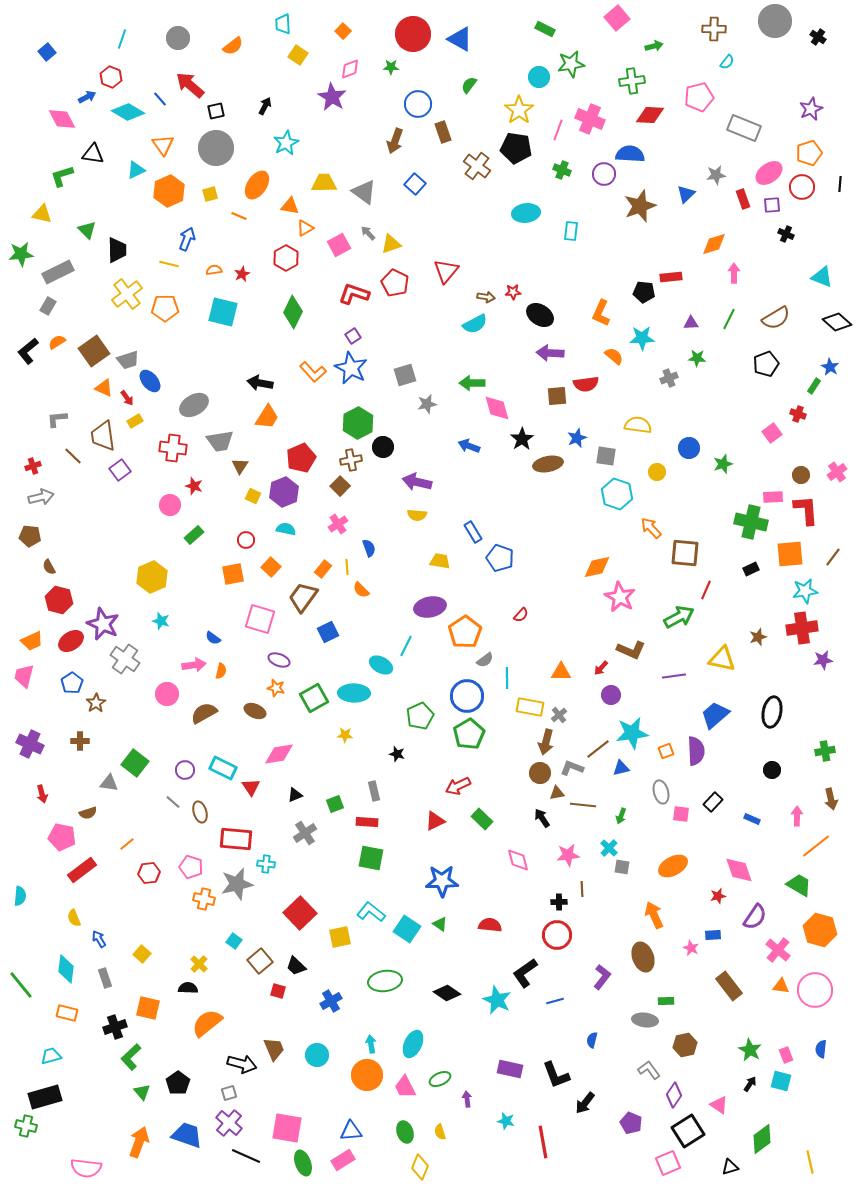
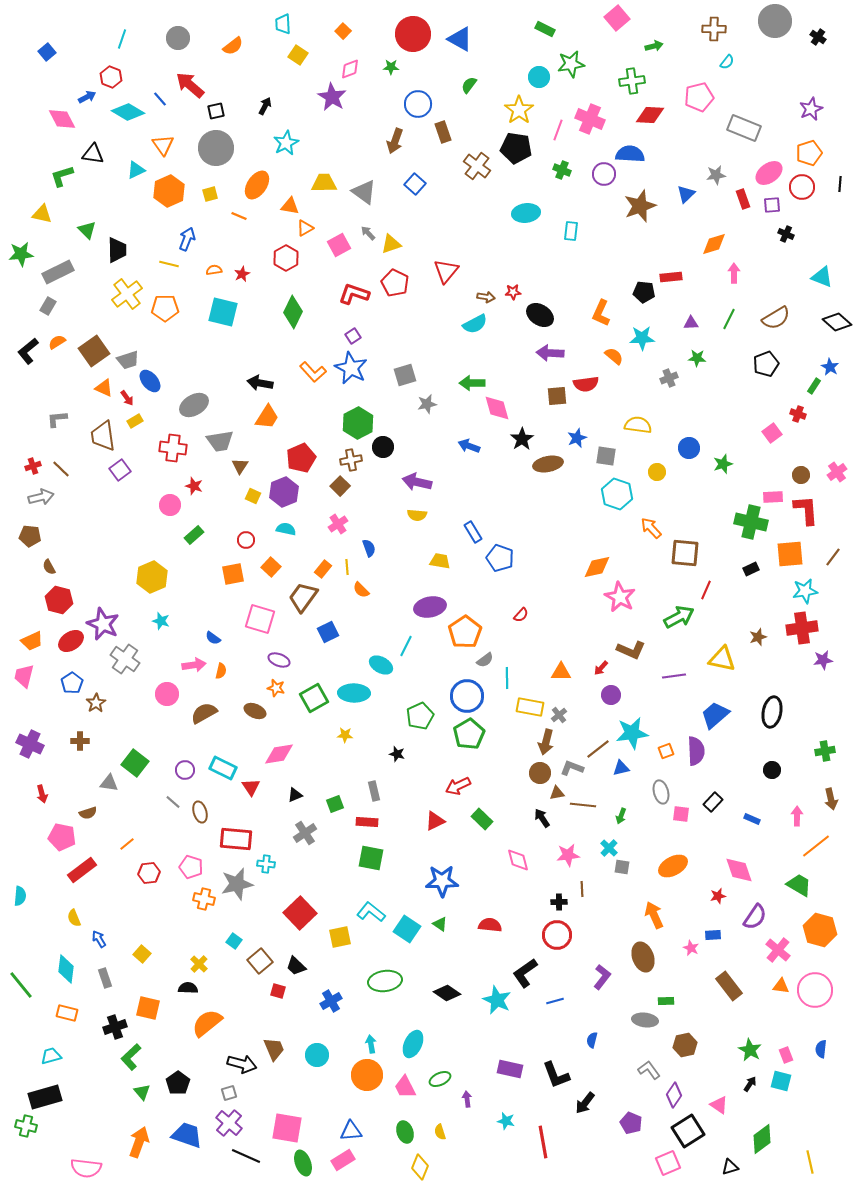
brown line at (73, 456): moved 12 px left, 13 px down
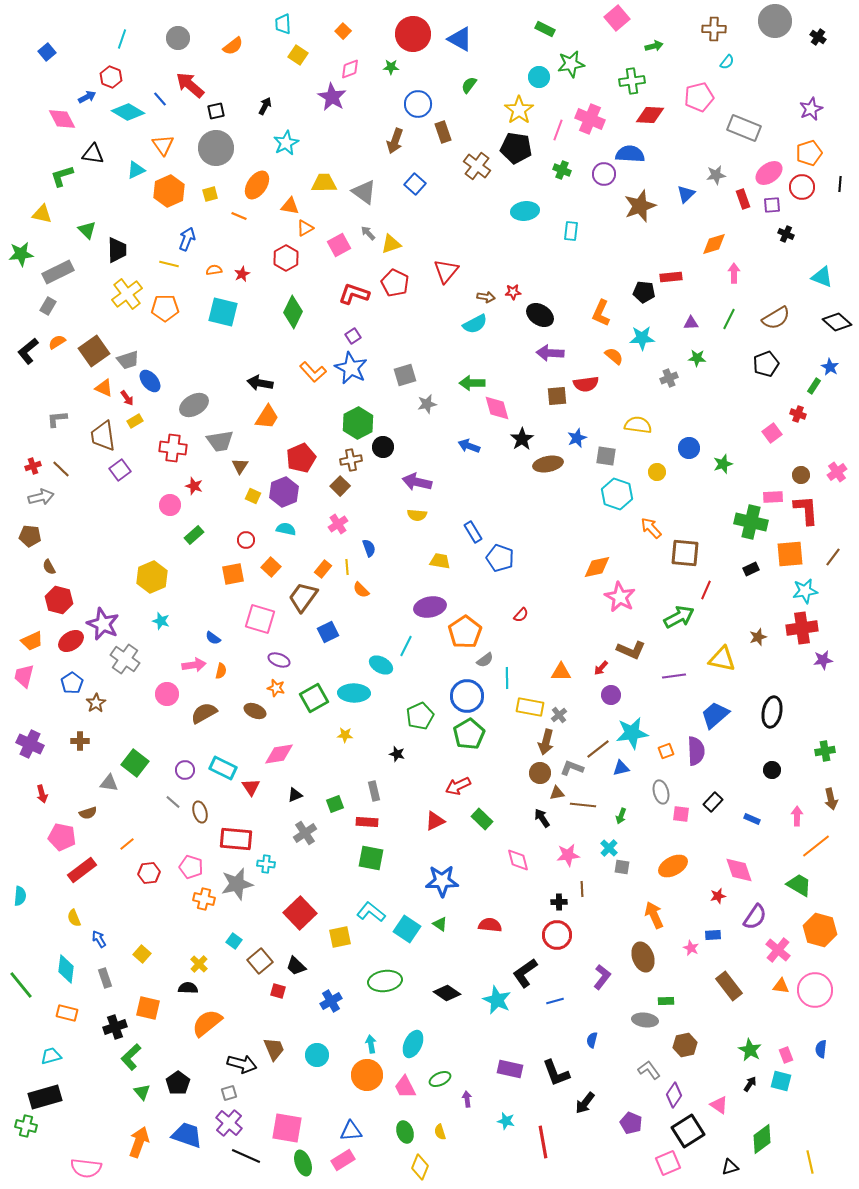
cyan ellipse at (526, 213): moved 1 px left, 2 px up
black L-shape at (556, 1075): moved 2 px up
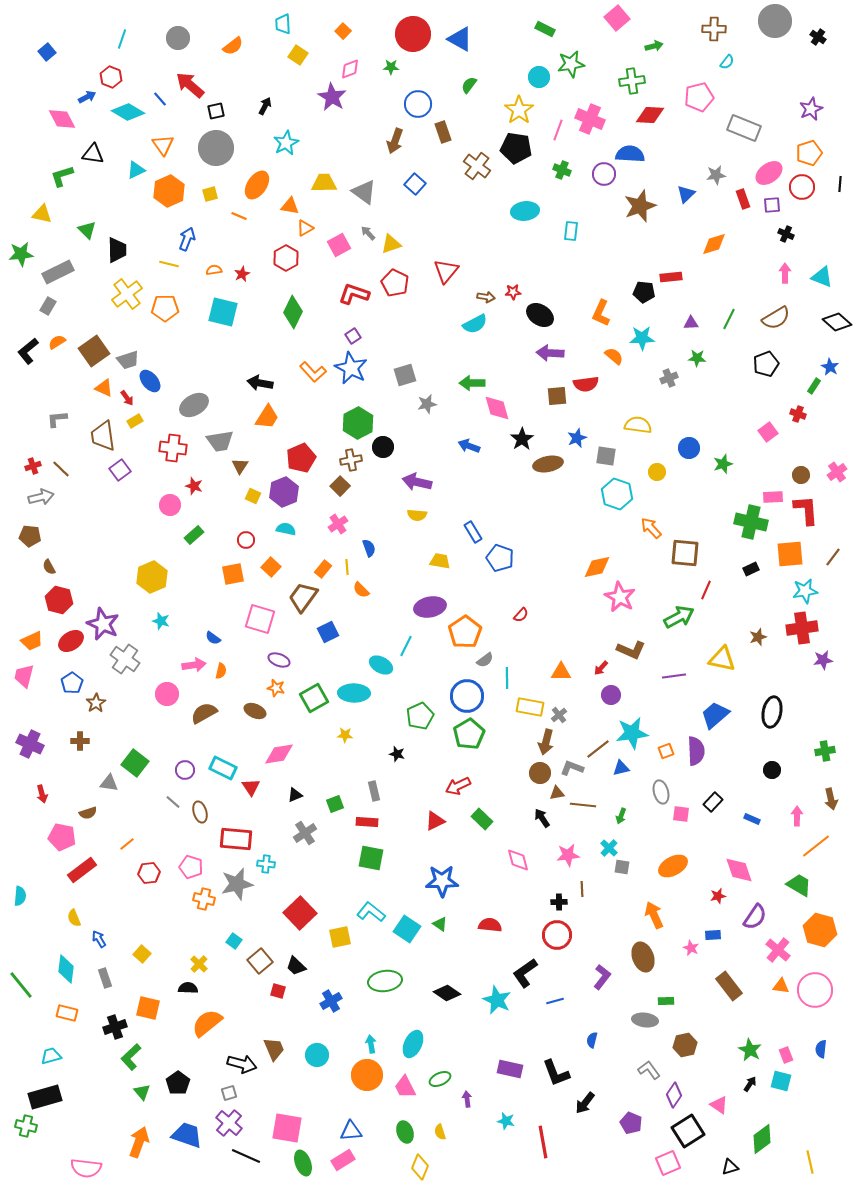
pink arrow at (734, 273): moved 51 px right
pink square at (772, 433): moved 4 px left, 1 px up
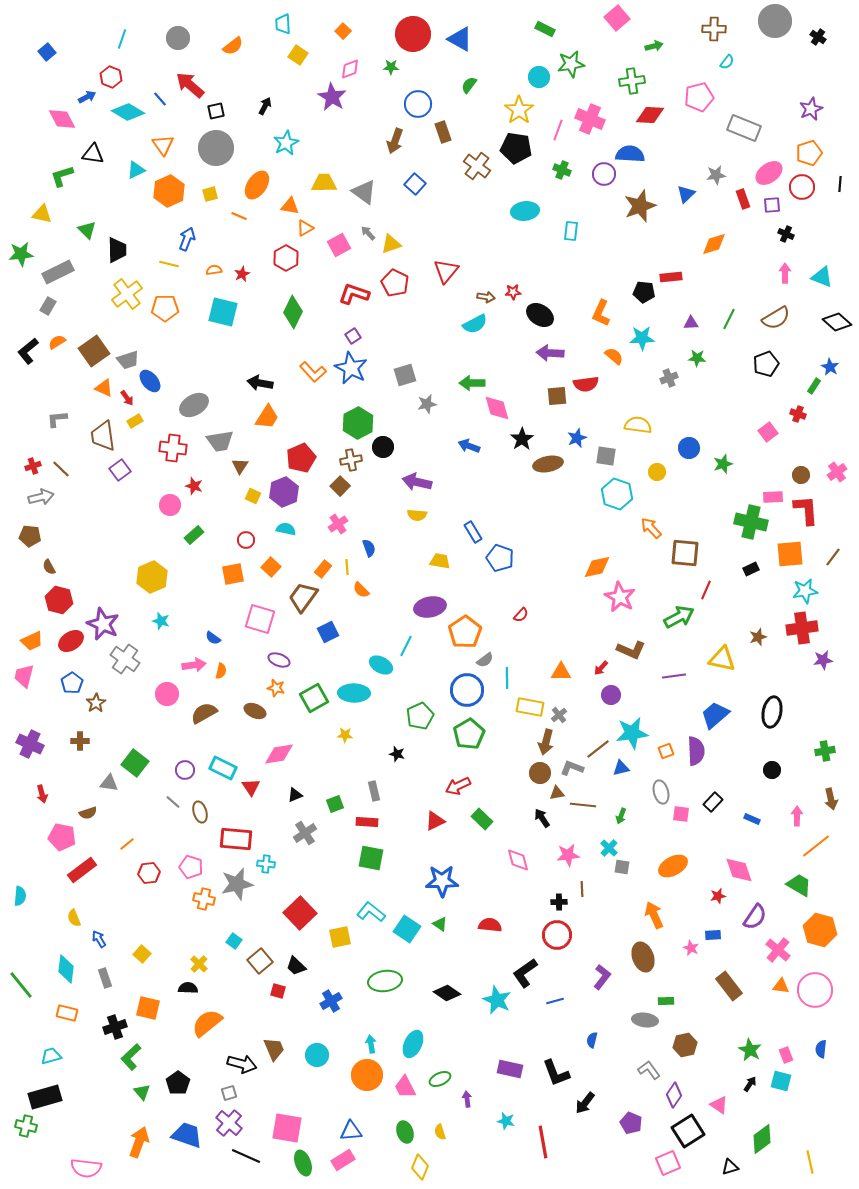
blue circle at (467, 696): moved 6 px up
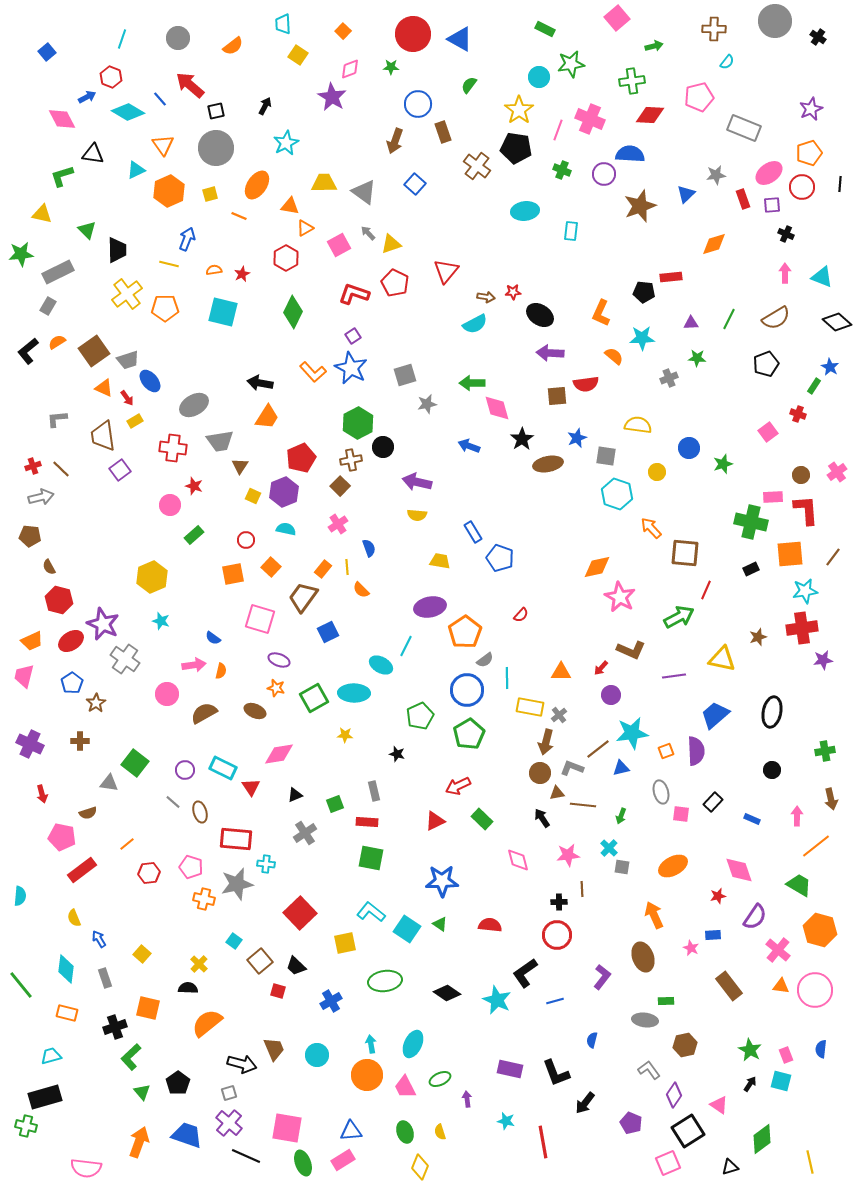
yellow square at (340, 937): moved 5 px right, 6 px down
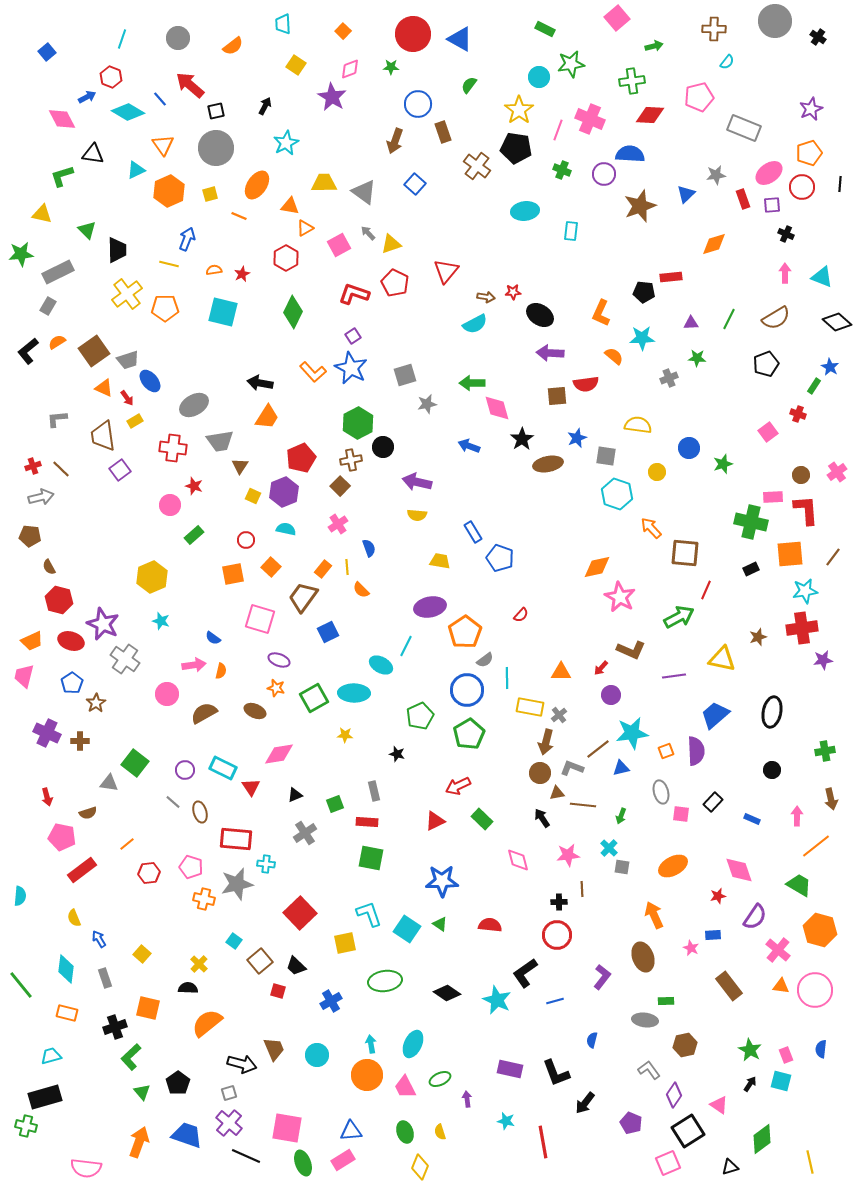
yellow square at (298, 55): moved 2 px left, 10 px down
red ellipse at (71, 641): rotated 50 degrees clockwise
purple cross at (30, 744): moved 17 px right, 11 px up
red arrow at (42, 794): moved 5 px right, 3 px down
cyan L-shape at (371, 912): moved 2 px left, 2 px down; rotated 32 degrees clockwise
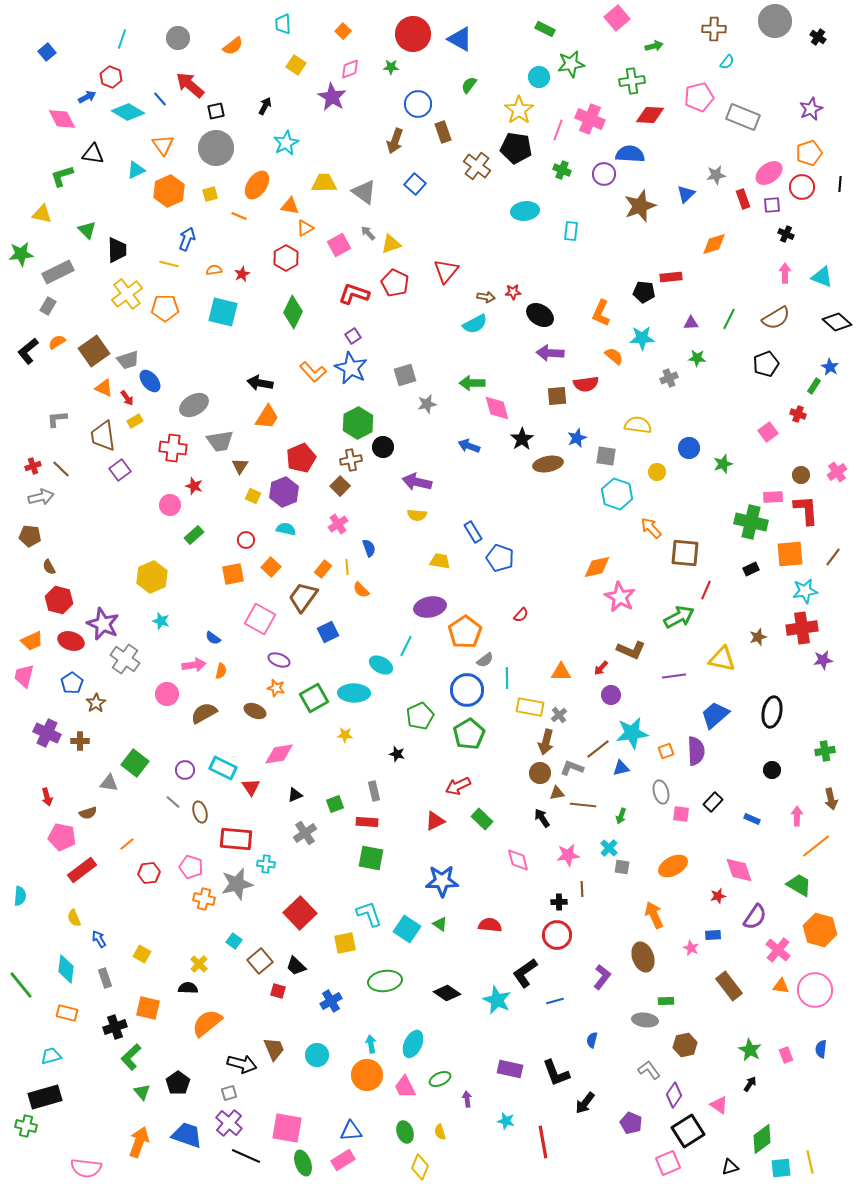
gray rectangle at (744, 128): moved 1 px left, 11 px up
pink square at (260, 619): rotated 12 degrees clockwise
yellow square at (142, 954): rotated 12 degrees counterclockwise
cyan square at (781, 1081): moved 87 px down; rotated 20 degrees counterclockwise
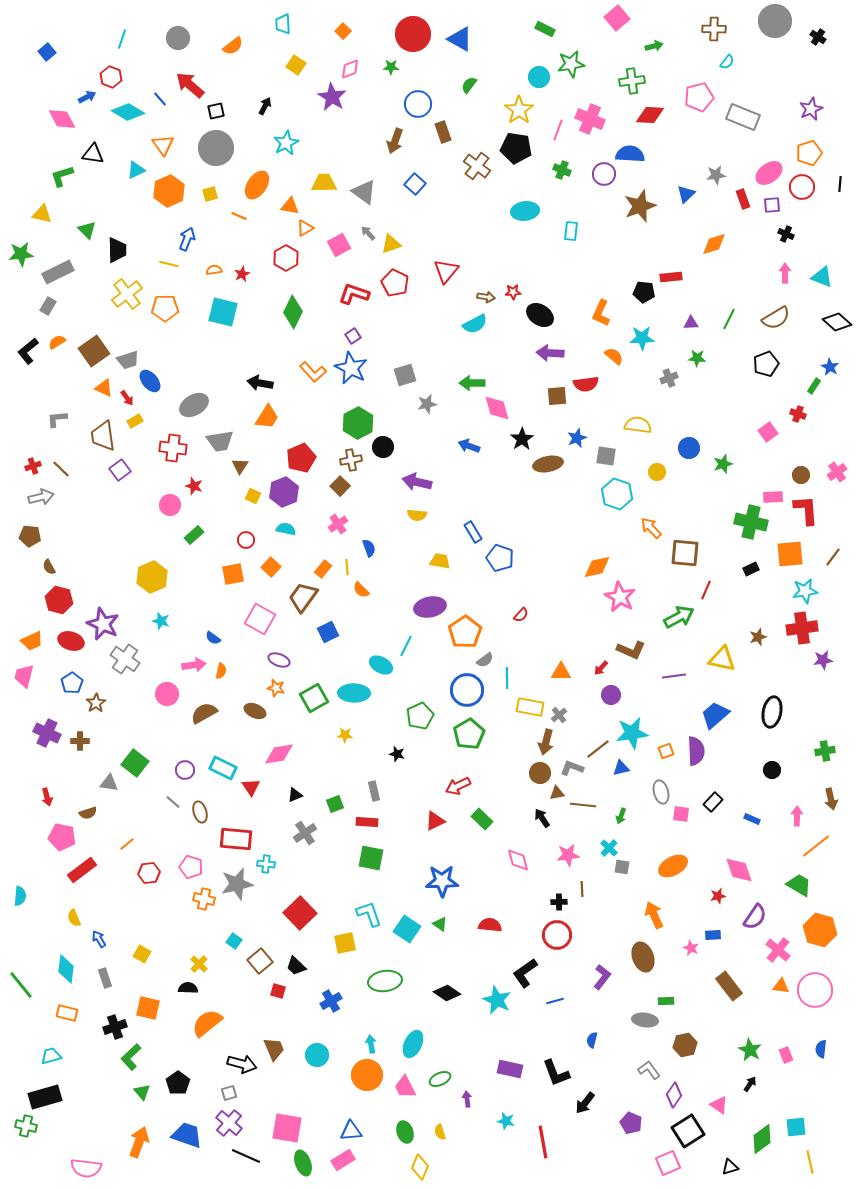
cyan square at (781, 1168): moved 15 px right, 41 px up
